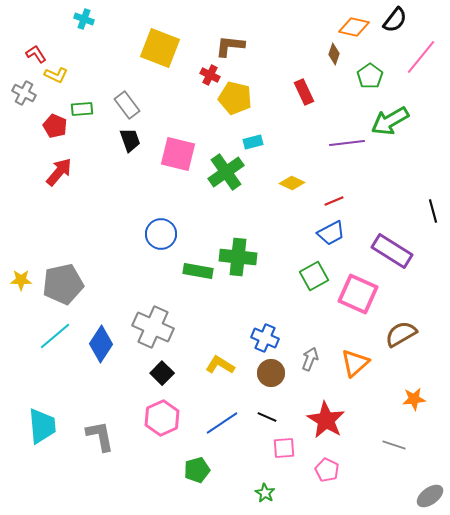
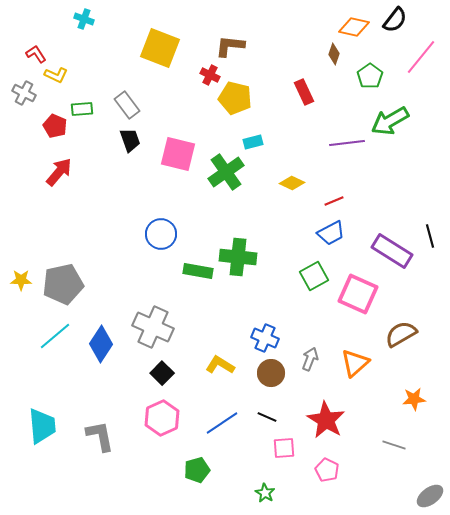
black line at (433, 211): moved 3 px left, 25 px down
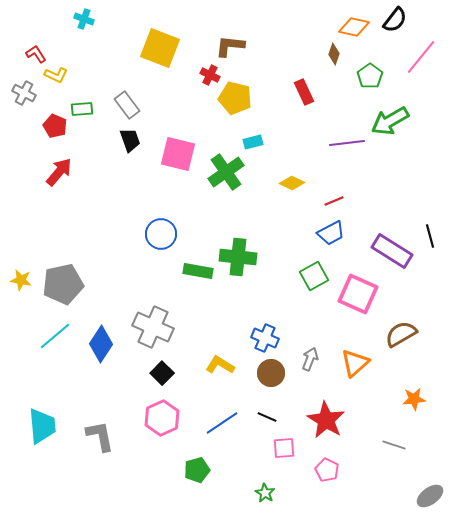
yellow star at (21, 280): rotated 10 degrees clockwise
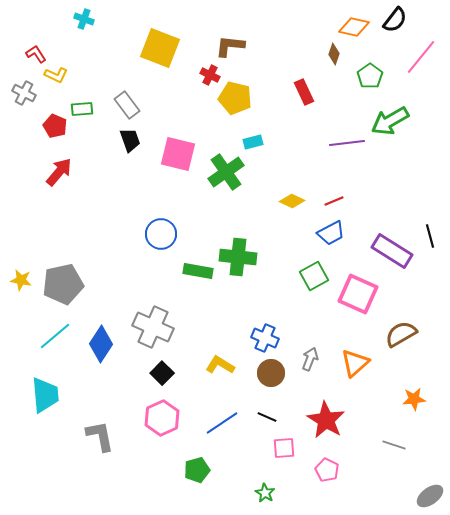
yellow diamond at (292, 183): moved 18 px down
cyan trapezoid at (42, 426): moved 3 px right, 31 px up
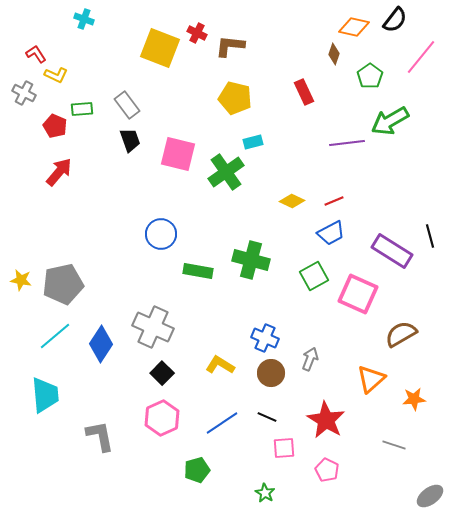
red cross at (210, 75): moved 13 px left, 42 px up
green cross at (238, 257): moved 13 px right, 3 px down; rotated 9 degrees clockwise
orange triangle at (355, 363): moved 16 px right, 16 px down
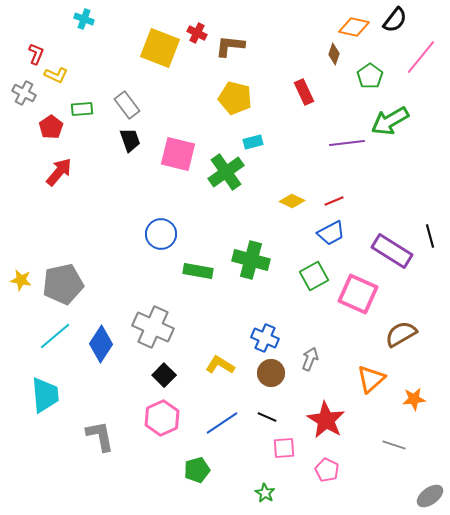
red L-shape at (36, 54): rotated 55 degrees clockwise
red pentagon at (55, 126): moved 4 px left, 1 px down; rotated 15 degrees clockwise
black square at (162, 373): moved 2 px right, 2 px down
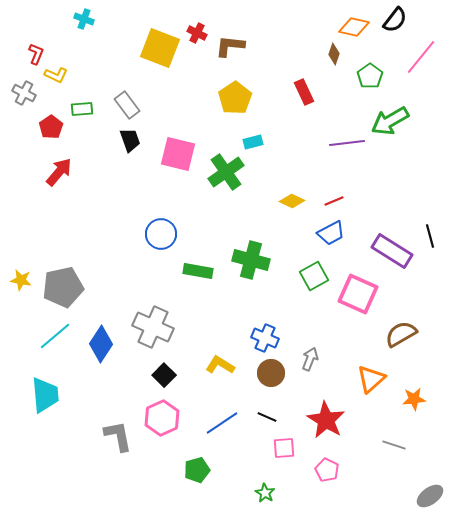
yellow pentagon at (235, 98): rotated 24 degrees clockwise
gray pentagon at (63, 284): moved 3 px down
gray L-shape at (100, 436): moved 18 px right
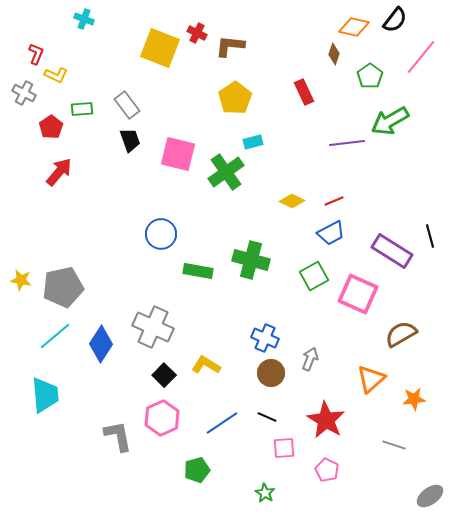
yellow L-shape at (220, 365): moved 14 px left
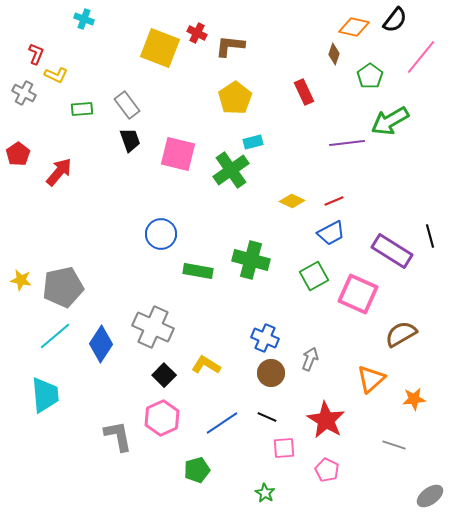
red pentagon at (51, 127): moved 33 px left, 27 px down
green cross at (226, 172): moved 5 px right, 2 px up
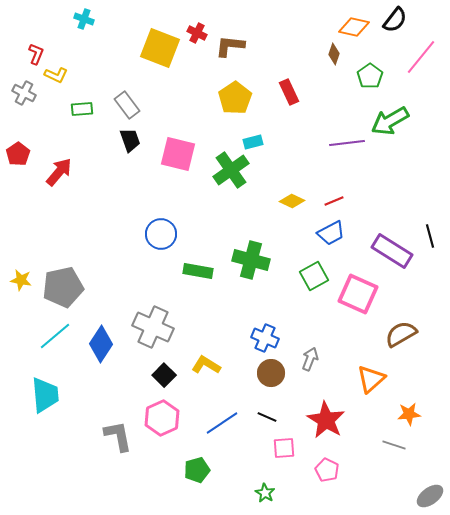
red rectangle at (304, 92): moved 15 px left
orange star at (414, 399): moved 5 px left, 15 px down
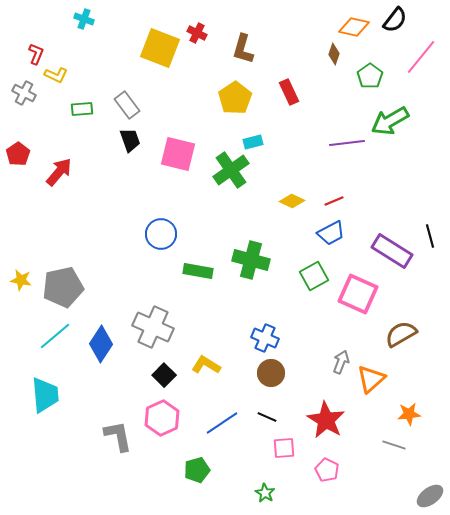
brown L-shape at (230, 46): moved 13 px right, 3 px down; rotated 80 degrees counterclockwise
gray arrow at (310, 359): moved 31 px right, 3 px down
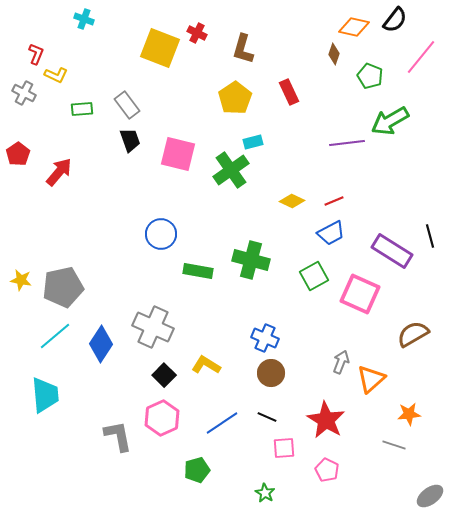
green pentagon at (370, 76): rotated 15 degrees counterclockwise
pink square at (358, 294): moved 2 px right
brown semicircle at (401, 334): moved 12 px right
